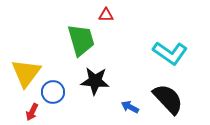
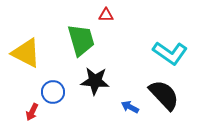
yellow triangle: moved 20 px up; rotated 40 degrees counterclockwise
black semicircle: moved 4 px left, 4 px up
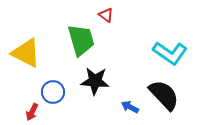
red triangle: rotated 35 degrees clockwise
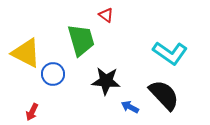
black star: moved 11 px right
blue circle: moved 18 px up
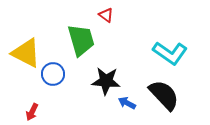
blue arrow: moved 3 px left, 4 px up
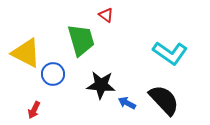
black star: moved 5 px left, 4 px down
black semicircle: moved 5 px down
red arrow: moved 2 px right, 2 px up
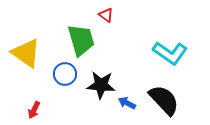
yellow triangle: rotated 8 degrees clockwise
blue circle: moved 12 px right
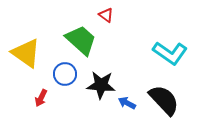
green trapezoid: rotated 32 degrees counterclockwise
red arrow: moved 7 px right, 12 px up
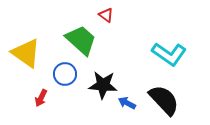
cyan L-shape: moved 1 px left, 1 px down
black star: moved 2 px right
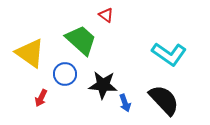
yellow triangle: moved 4 px right
blue arrow: moved 2 px left; rotated 138 degrees counterclockwise
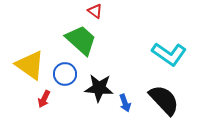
red triangle: moved 11 px left, 4 px up
yellow triangle: moved 12 px down
black star: moved 4 px left, 3 px down
red arrow: moved 3 px right, 1 px down
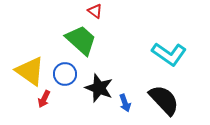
yellow triangle: moved 6 px down
black star: rotated 16 degrees clockwise
